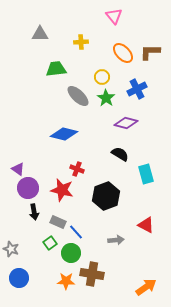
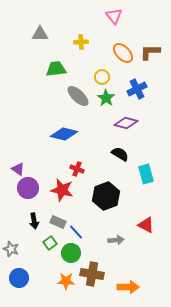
black arrow: moved 9 px down
orange arrow: moved 18 px left; rotated 35 degrees clockwise
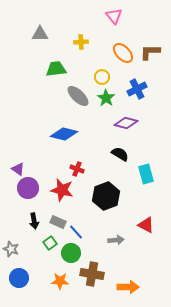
orange star: moved 6 px left
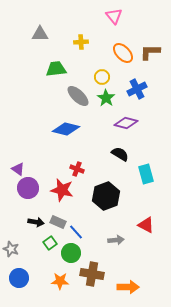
blue diamond: moved 2 px right, 5 px up
black arrow: moved 2 px right, 1 px down; rotated 70 degrees counterclockwise
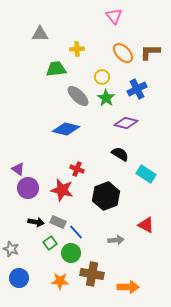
yellow cross: moved 4 px left, 7 px down
cyan rectangle: rotated 42 degrees counterclockwise
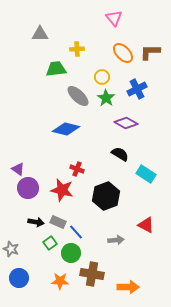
pink triangle: moved 2 px down
purple diamond: rotated 15 degrees clockwise
